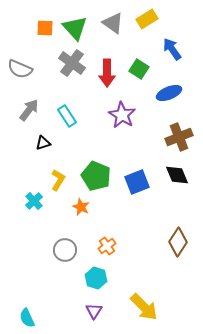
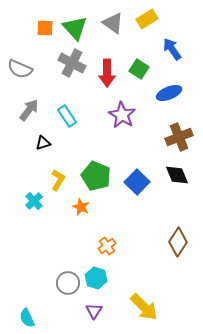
gray cross: rotated 8 degrees counterclockwise
blue square: rotated 25 degrees counterclockwise
gray circle: moved 3 px right, 33 px down
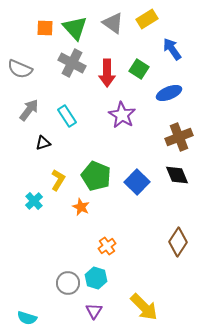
cyan semicircle: rotated 48 degrees counterclockwise
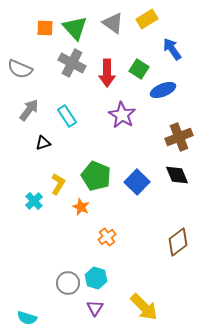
blue ellipse: moved 6 px left, 3 px up
yellow L-shape: moved 4 px down
brown diamond: rotated 20 degrees clockwise
orange cross: moved 9 px up
purple triangle: moved 1 px right, 3 px up
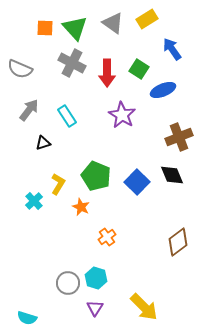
black diamond: moved 5 px left
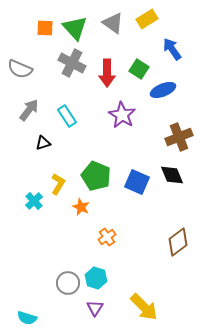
blue square: rotated 20 degrees counterclockwise
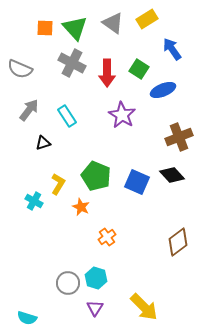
black diamond: rotated 20 degrees counterclockwise
cyan cross: rotated 18 degrees counterclockwise
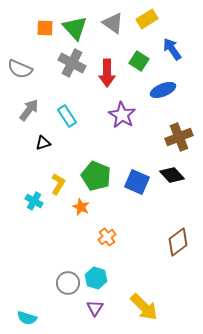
green square: moved 8 px up
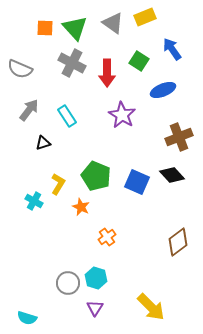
yellow rectangle: moved 2 px left, 2 px up; rotated 10 degrees clockwise
yellow arrow: moved 7 px right
